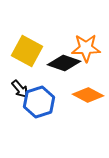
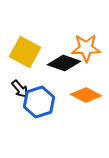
yellow square: moved 2 px left, 1 px down
orange diamond: moved 2 px left
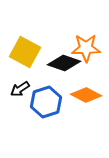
black arrow: rotated 96 degrees clockwise
blue hexagon: moved 7 px right
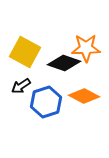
black arrow: moved 1 px right, 3 px up
orange diamond: moved 2 px left, 1 px down
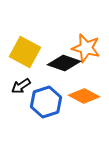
orange star: rotated 16 degrees clockwise
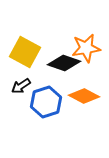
orange star: rotated 24 degrees counterclockwise
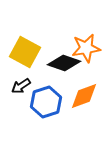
orange diamond: rotated 48 degrees counterclockwise
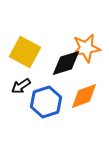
black diamond: moved 2 px right; rotated 36 degrees counterclockwise
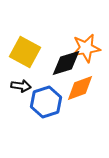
black arrow: rotated 138 degrees counterclockwise
orange diamond: moved 4 px left, 8 px up
